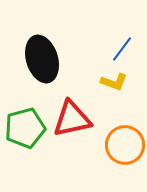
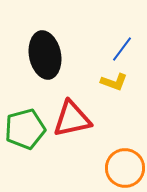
black ellipse: moved 3 px right, 4 px up; rotated 6 degrees clockwise
green pentagon: moved 1 px down
orange circle: moved 23 px down
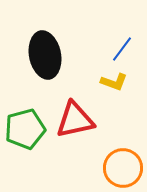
red triangle: moved 3 px right, 1 px down
orange circle: moved 2 px left
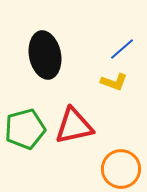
blue line: rotated 12 degrees clockwise
red triangle: moved 1 px left, 6 px down
orange circle: moved 2 px left, 1 px down
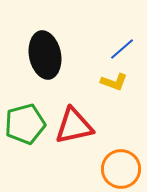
green pentagon: moved 5 px up
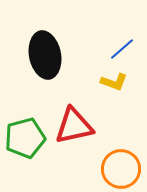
green pentagon: moved 14 px down
